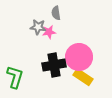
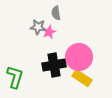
pink star: rotated 16 degrees counterclockwise
yellow rectangle: moved 1 px left, 1 px down
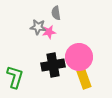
pink star: rotated 16 degrees clockwise
black cross: moved 1 px left
yellow rectangle: moved 2 px right, 1 px down; rotated 36 degrees clockwise
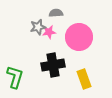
gray semicircle: rotated 96 degrees clockwise
gray star: rotated 21 degrees counterclockwise
pink circle: moved 20 px up
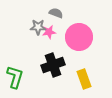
gray semicircle: rotated 24 degrees clockwise
gray star: rotated 14 degrees clockwise
black cross: rotated 10 degrees counterclockwise
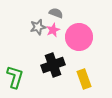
gray star: rotated 14 degrees counterclockwise
pink star: moved 4 px right, 2 px up; rotated 16 degrees counterclockwise
